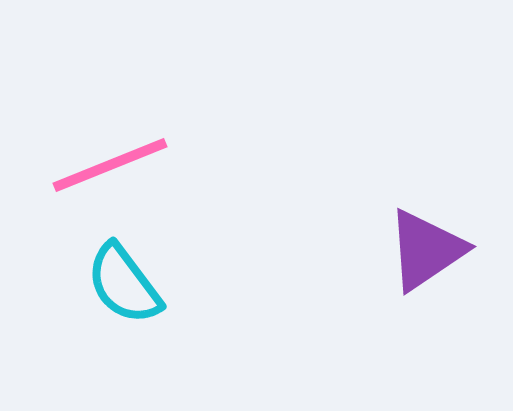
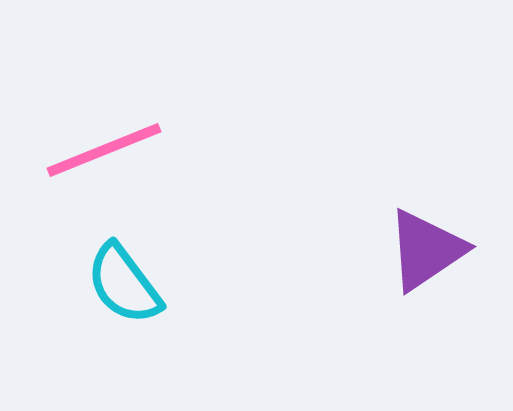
pink line: moved 6 px left, 15 px up
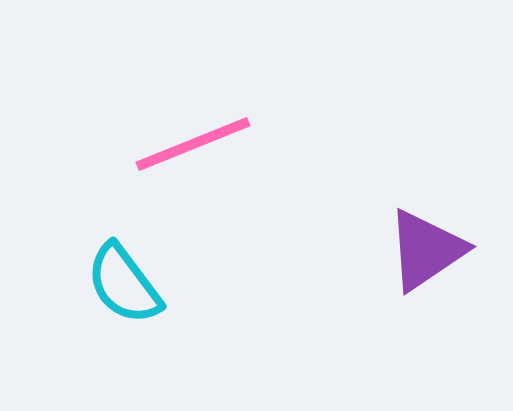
pink line: moved 89 px right, 6 px up
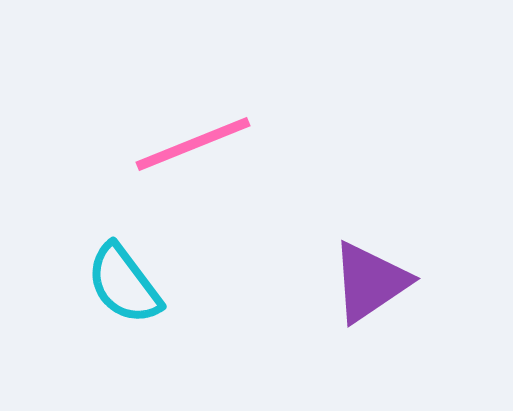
purple triangle: moved 56 px left, 32 px down
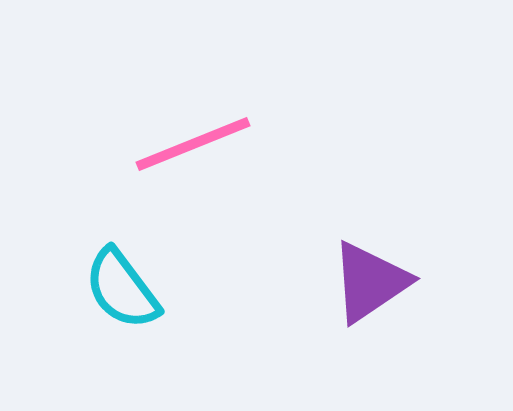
cyan semicircle: moved 2 px left, 5 px down
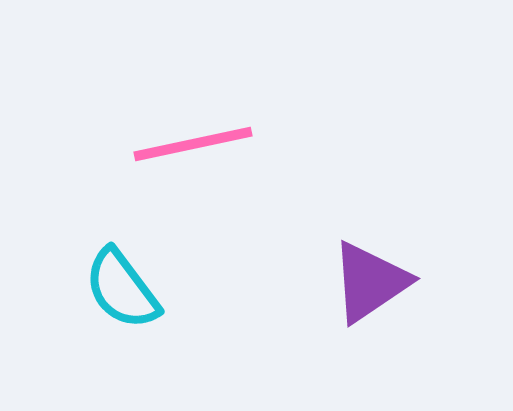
pink line: rotated 10 degrees clockwise
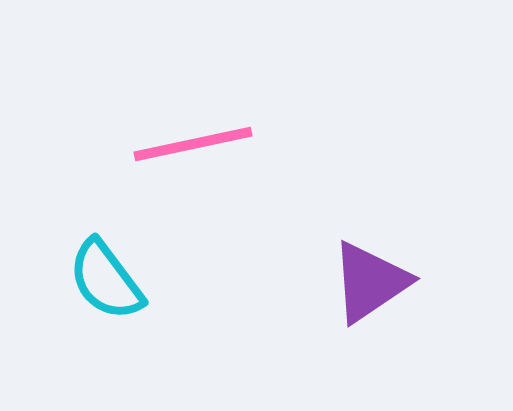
cyan semicircle: moved 16 px left, 9 px up
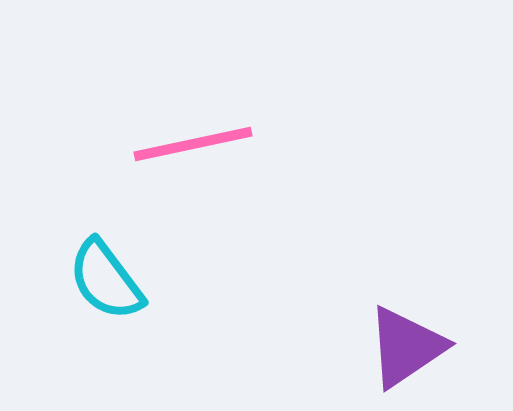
purple triangle: moved 36 px right, 65 px down
